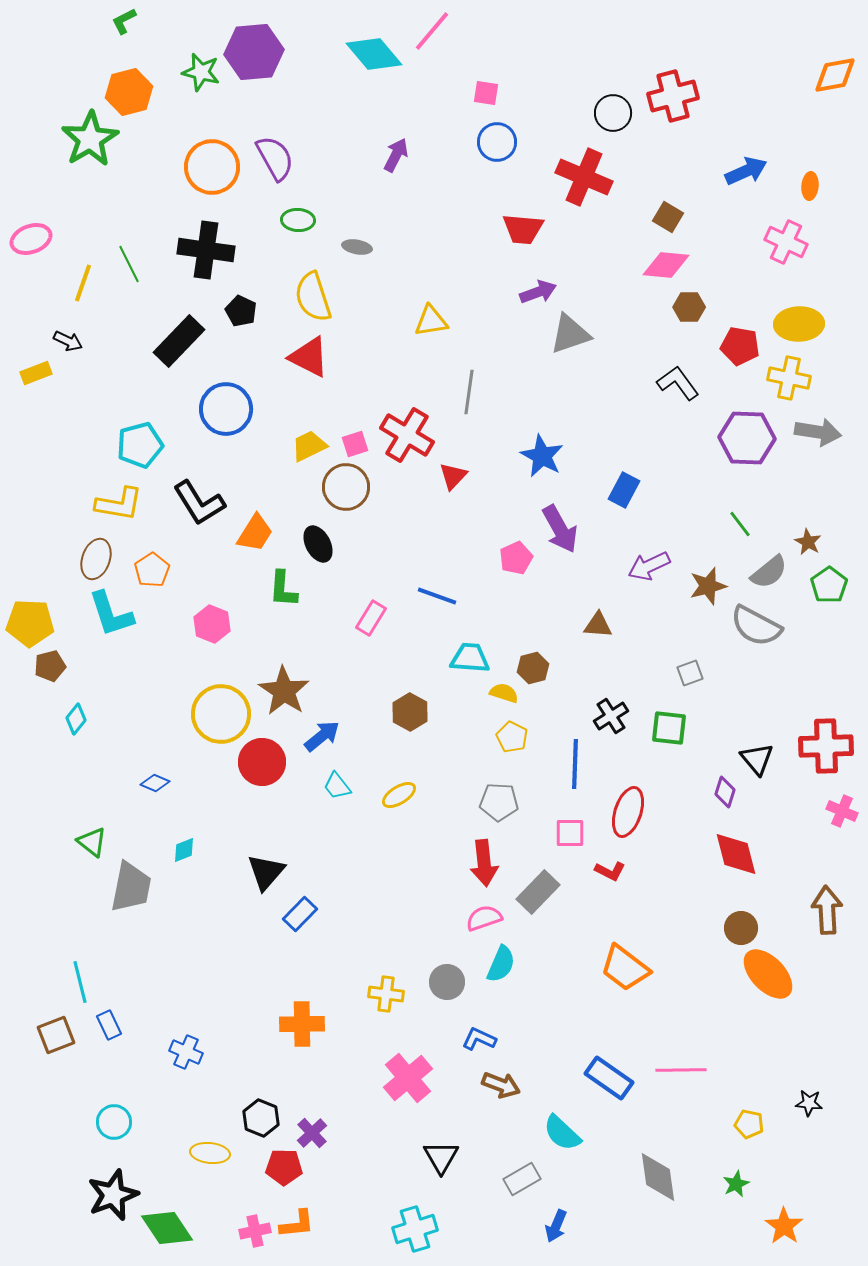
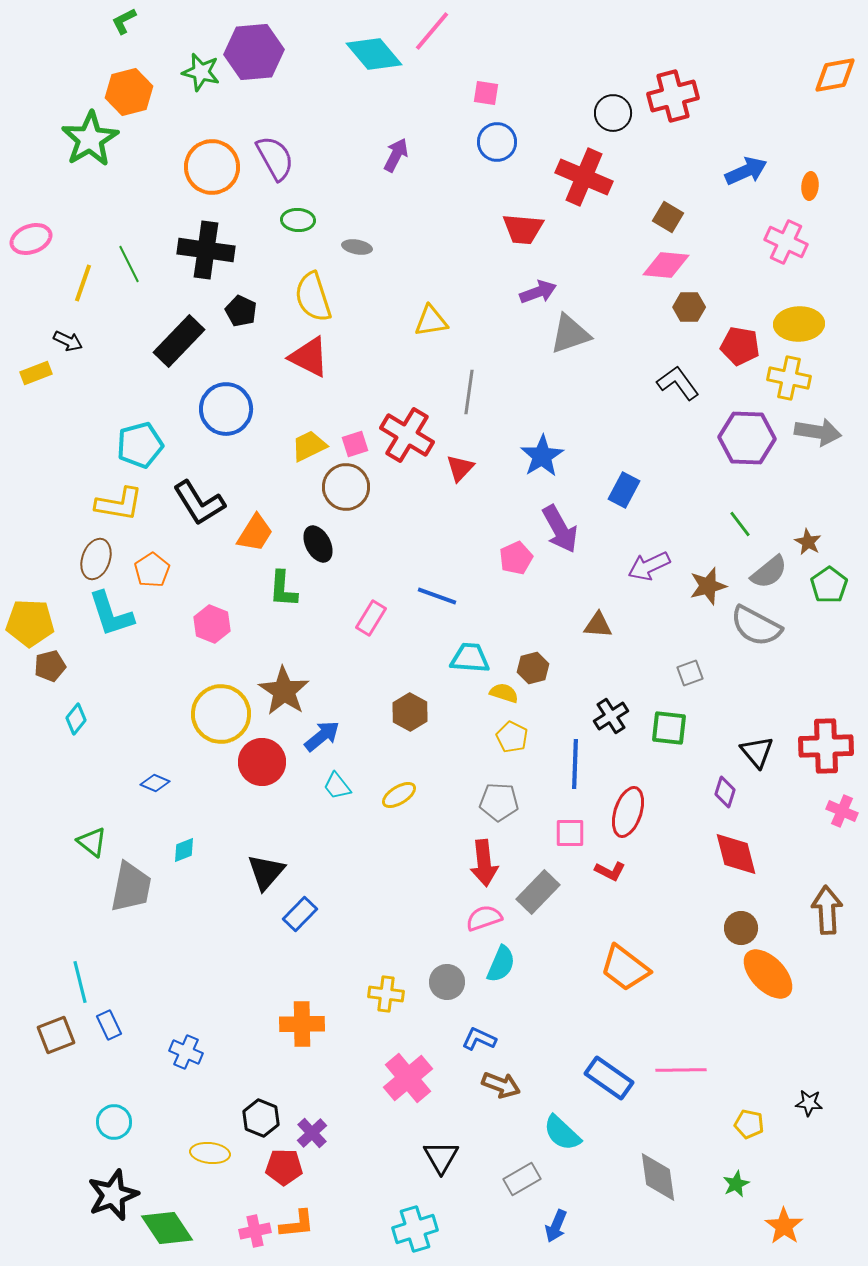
blue star at (542, 456): rotated 12 degrees clockwise
red triangle at (453, 476): moved 7 px right, 8 px up
black triangle at (757, 759): moved 7 px up
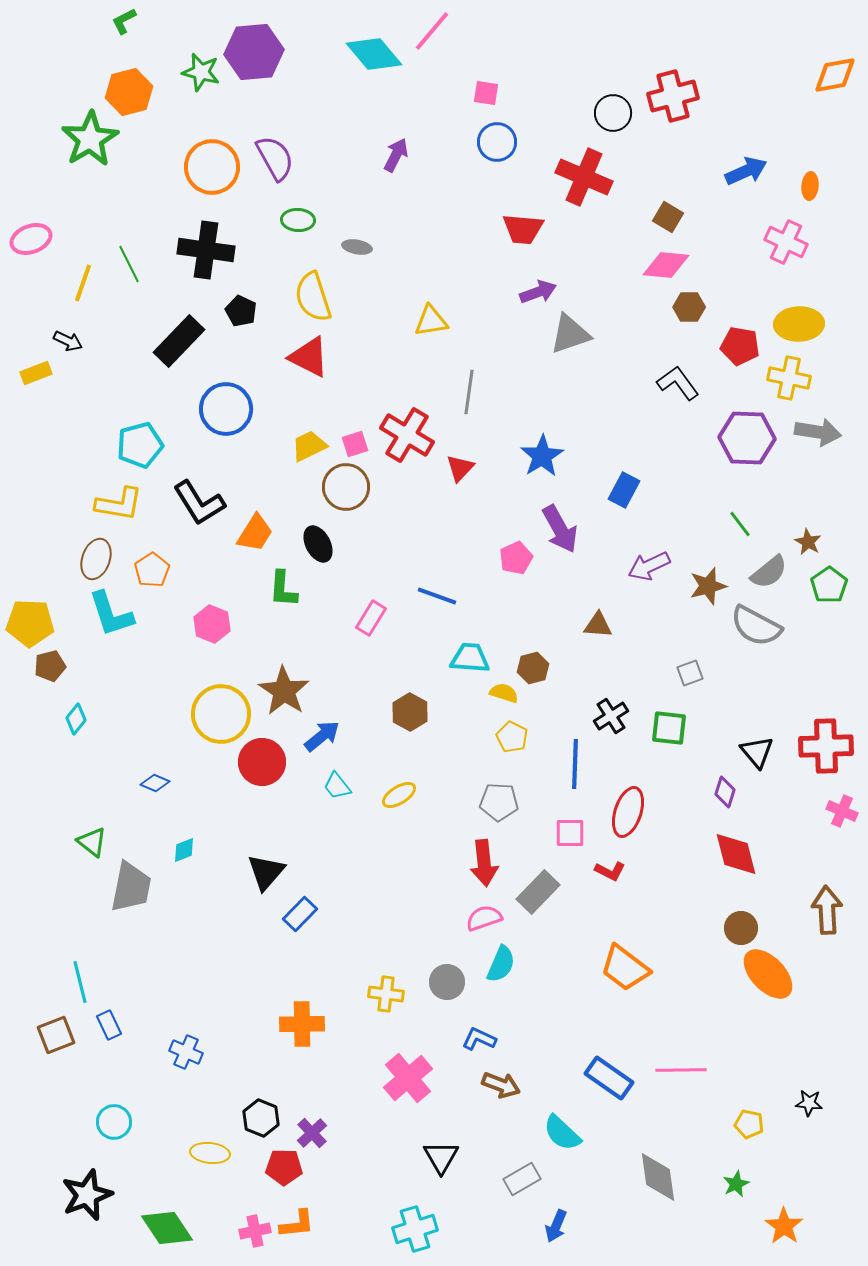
black star at (113, 1195): moved 26 px left
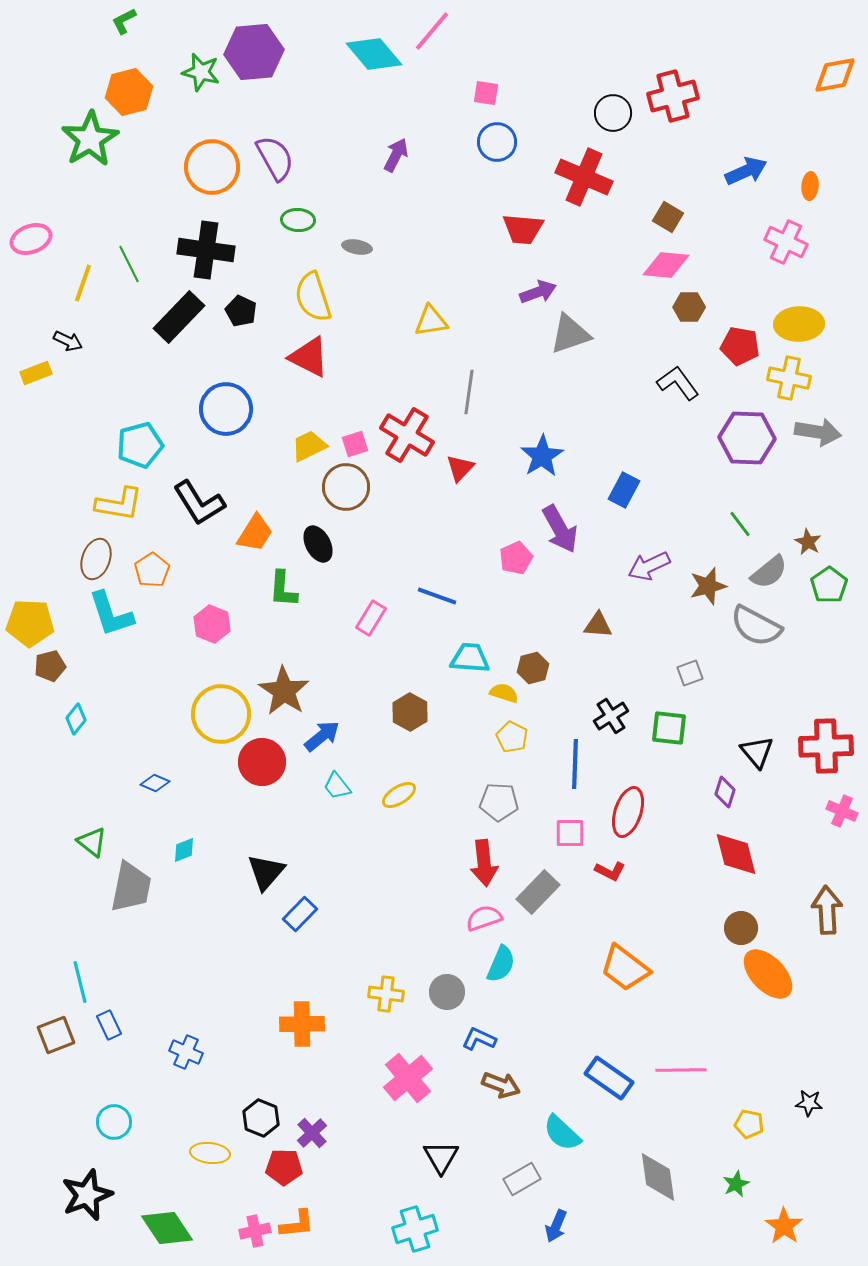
black rectangle at (179, 341): moved 24 px up
gray circle at (447, 982): moved 10 px down
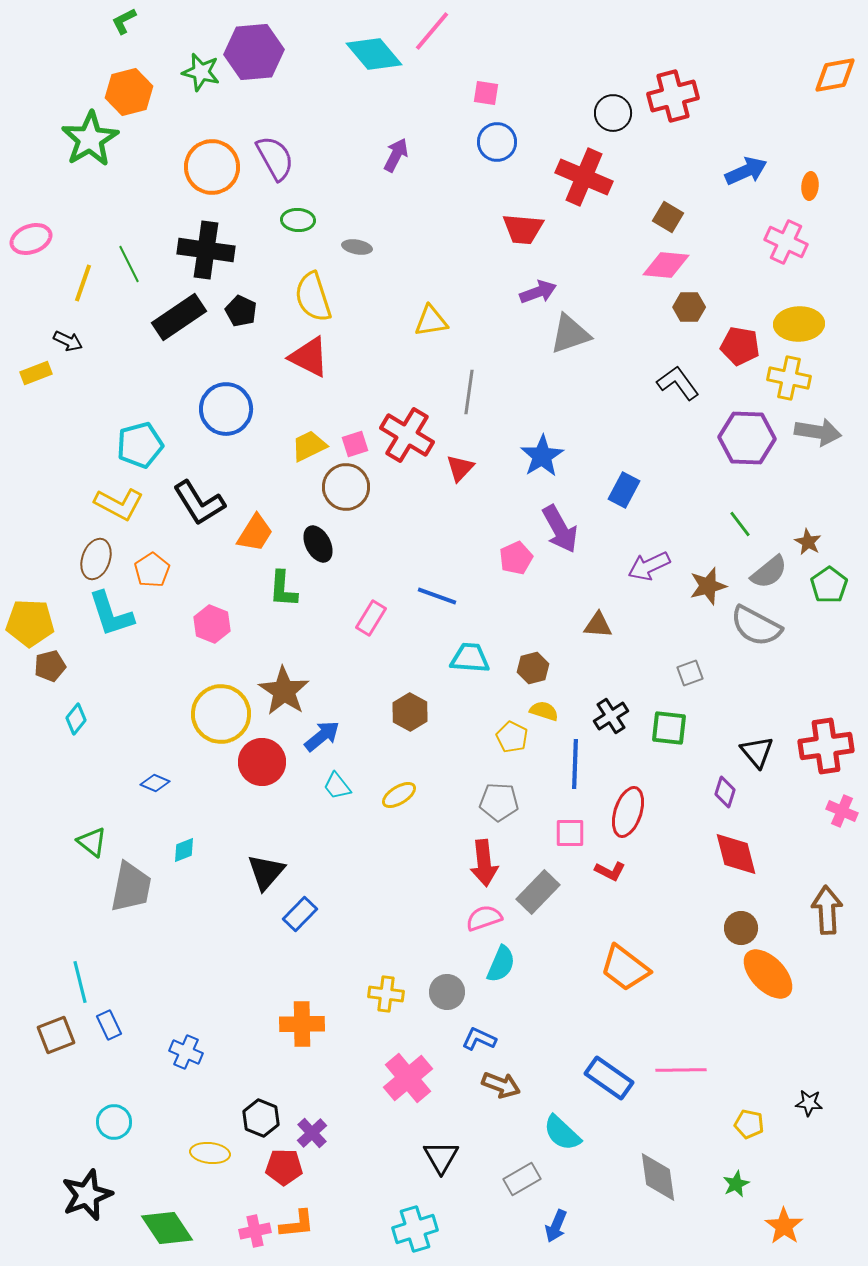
black rectangle at (179, 317): rotated 12 degrees clockwise
yellow L-shape at (119, 504): rotated 18 degrees clockwise
yellow semicircle at (504, 693): moved 40 px right, 18 px down
red cross at (826, 746): rotated 6 degrees counterclockwise
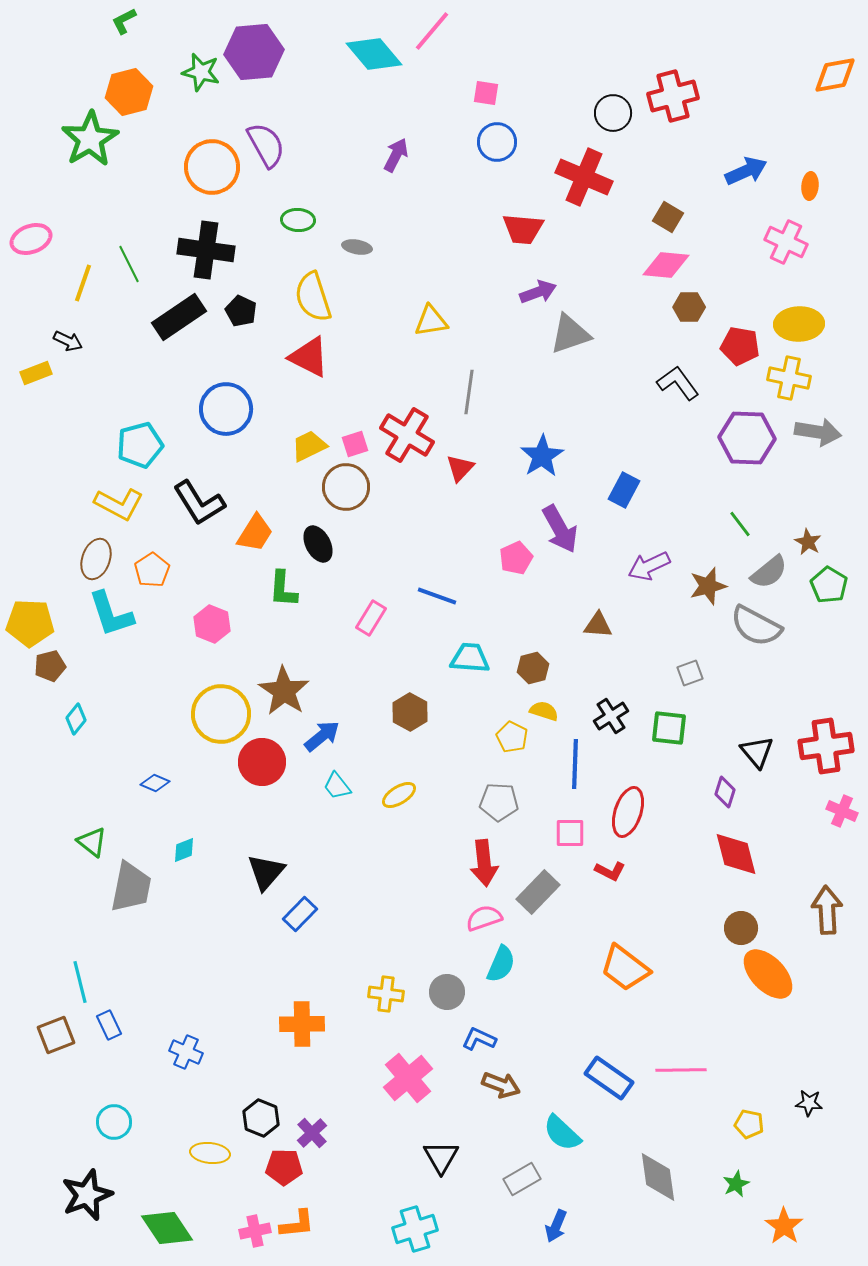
purple semicircle at (275, 158): moved 9 px left, 13 px up
green pentagon at (829, 585): rotated 6 degrees counterclockwise
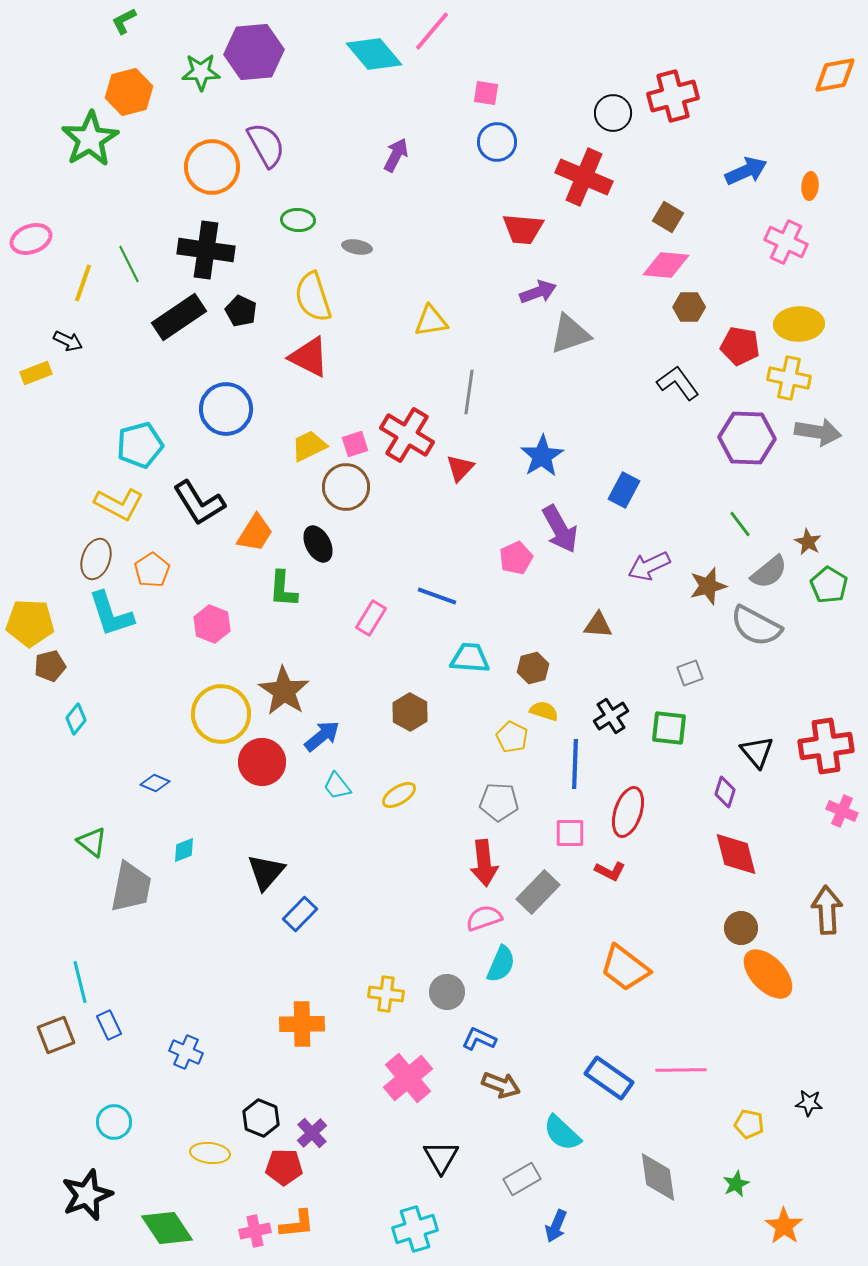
green star at (201, 72): rotated 15 degrees counterclockwise
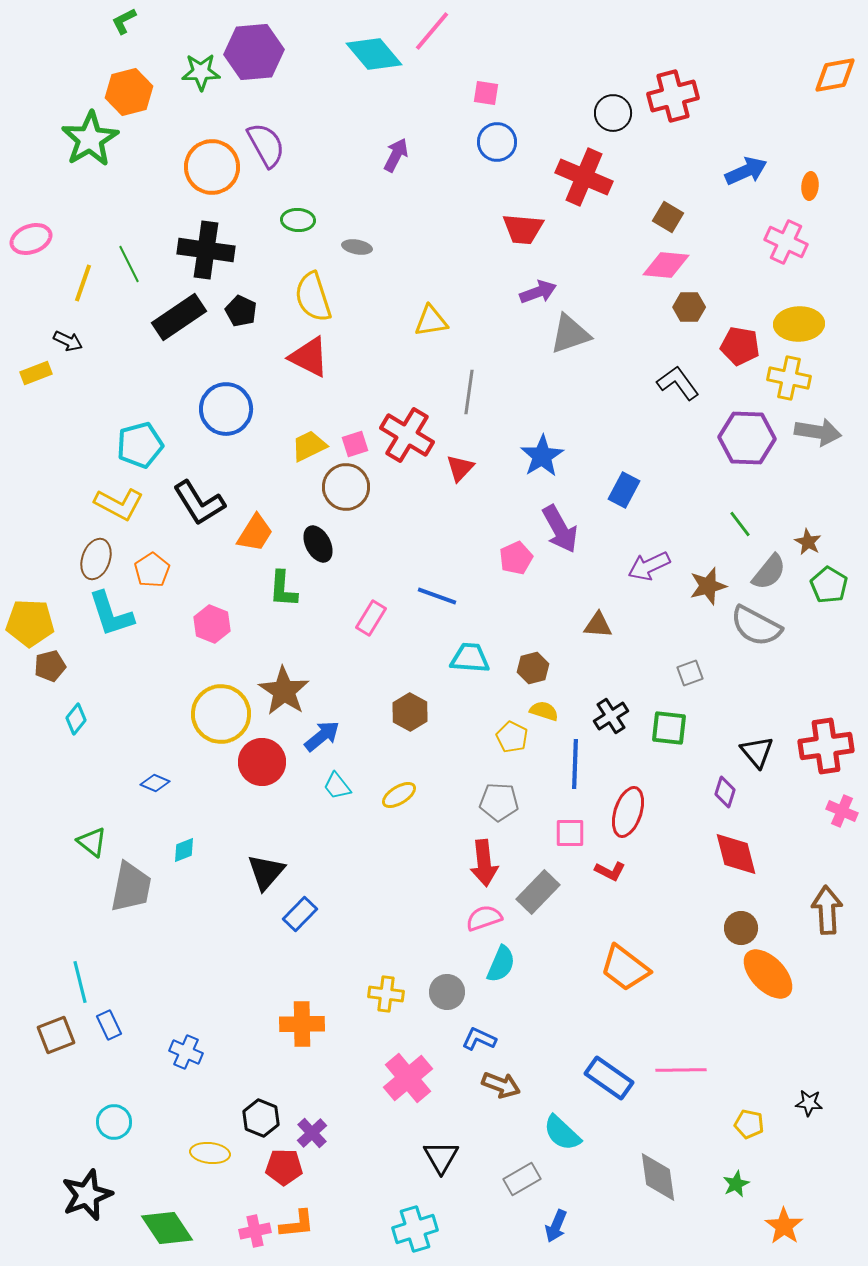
gray semicircle at (769, 572): rotated 12 degrees counterclockwise
